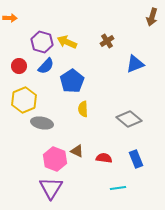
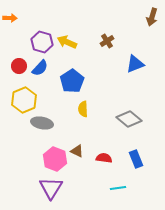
blue semicircle: moved 6 px left, 2 px down
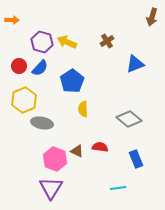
orange arrow: moved 2 px right, 2 px down
red semicircle: moved 4 px left, 11 px up
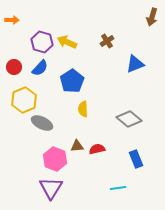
red circle: moved 5 px left, 1 px down
gray ellipse: rotated 15 degrees clockwise
red semicircle: moved 3 px left, 2 px down; rotated 21 degrees counterclockwise
brown triangle: moved 5 px up; rotated 32 degrees counterclockwise
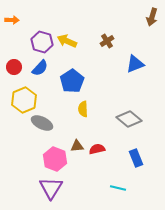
yellow arrow: moved 1 px up
blue rectangle: moved 1 px up
cyan line: rotated 21 degrees clockwise
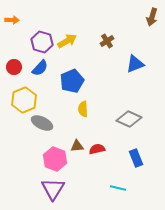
yellow arrow: rotated 126 degrees clockwise
blue pentagon: rotated 10 degrees clockwise
gray diamond: rotated 15 degrees counterclockwise
purple triangle: moved 2 px right, 1 px down
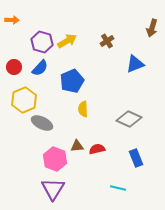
brown arrow: moved 11 px down
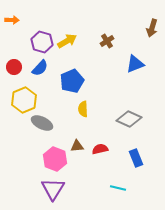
red semicircle: moved 3 px right
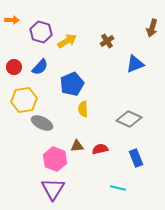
purple hexagon: moved 1 px left, 10 px up
blue semicircle: moved 1 px up
blue pentagon: moved 3 px down
yellow hexagon: rotated 15 degrees clockwise
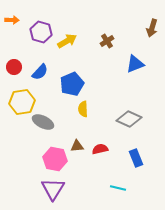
blue semicircle: moved 5 px down
yellow hexagon: moved 2 px left, 2 px down
gray ellipse: moved 1 px right, 1 px up
pink hexagon: rotated 10 degrees counterclockwise
